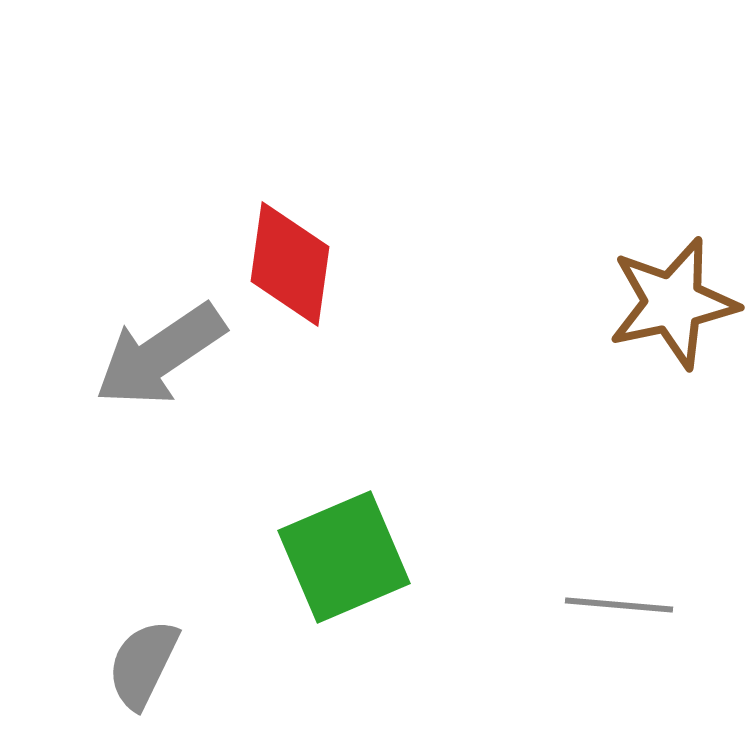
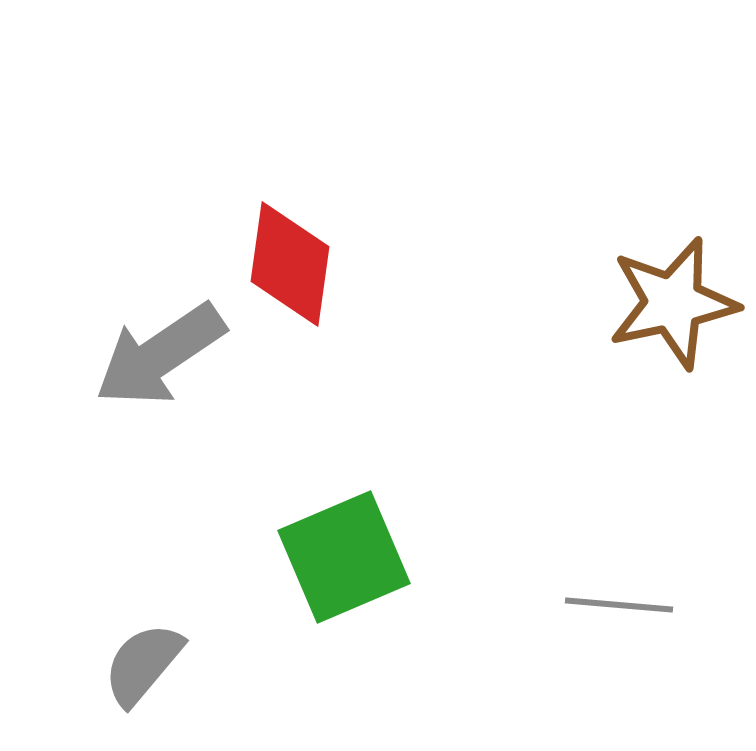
gray semicircle: rotated 14 degrees clockwise
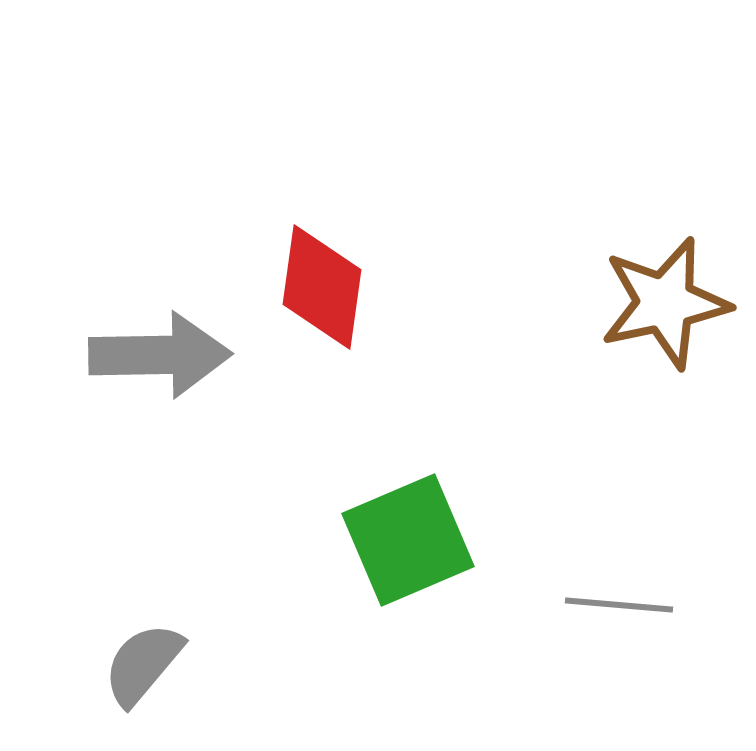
red diamond: moved 32 px right, 23 px down
brown star: moved 8 px left
gray arrow: rotated 147 degrees counterclockwise
green square: moved 64 px right, 17 px up
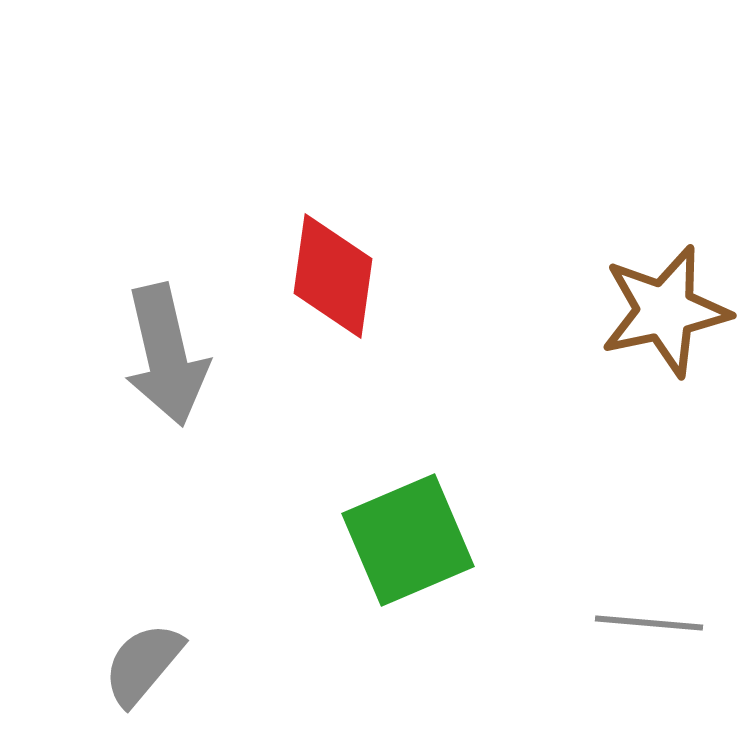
red diamond: moved 11 px right, 11 px up
brown star: moved 8 px down
gray arrow: moved 6 px right; rotated 78 degrees clockwise
gray line: moved 30 px right, 18 px down
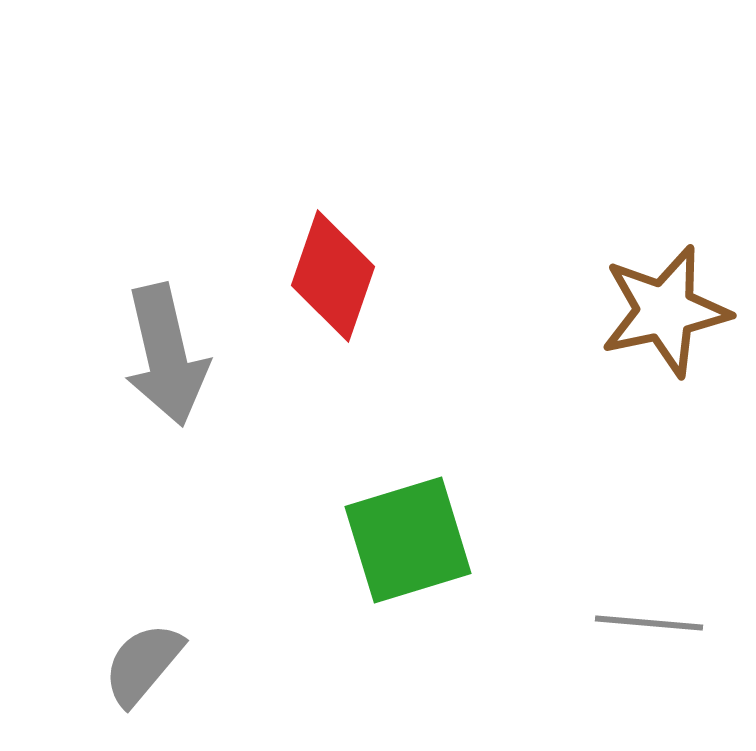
red diamond: rotated 11 degrees clockwise
green square: rotated 6 degrees clockwise
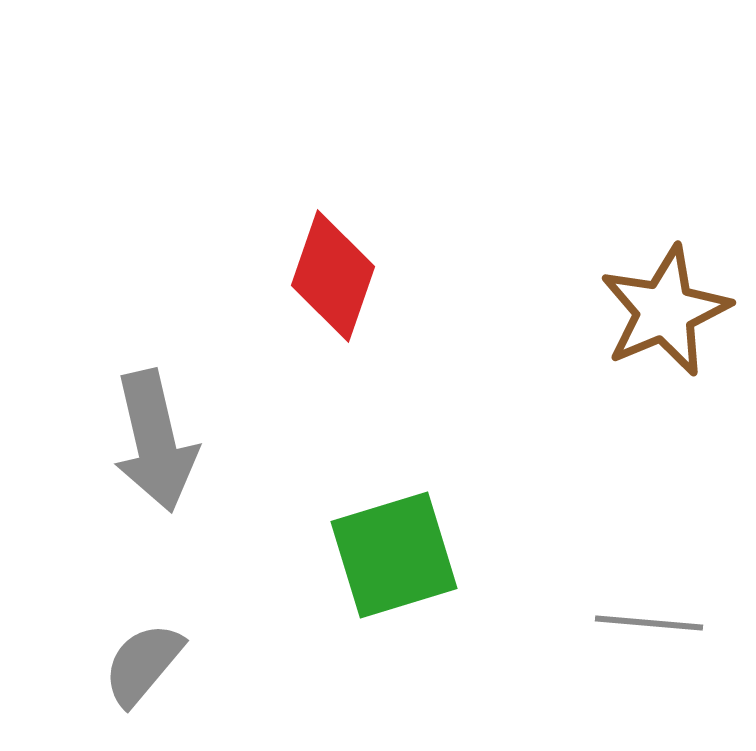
brown star: rotated 11 degrees counterclockwise
gray arrow: moved 11 px left, 86 px down
green square: moved 14 px left, 15 px down
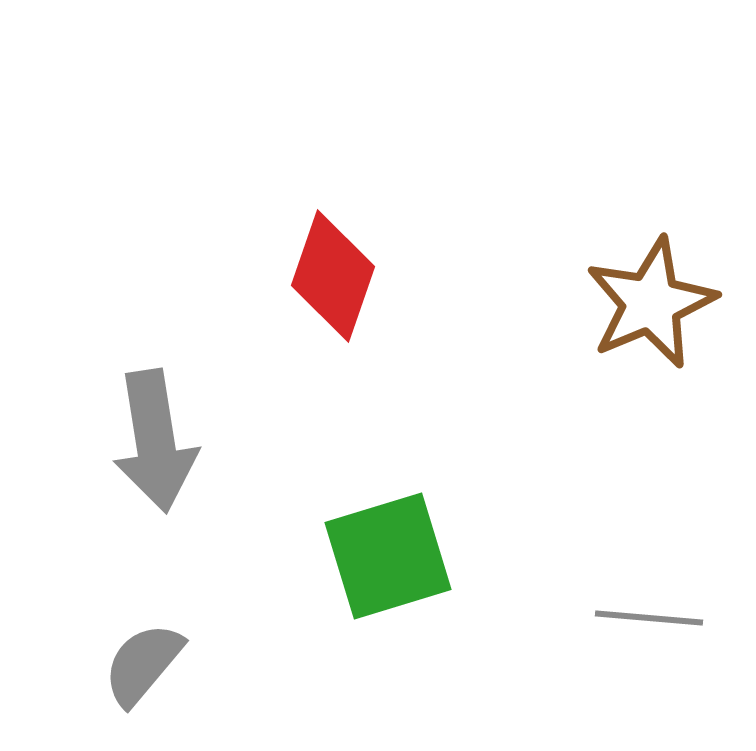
brown star: moved 14 px left, 8 px up
gray arrow: rotated 4 degrees clockwise
green square: moved 6 px left, 1 px down
gray line: moved 5 px up
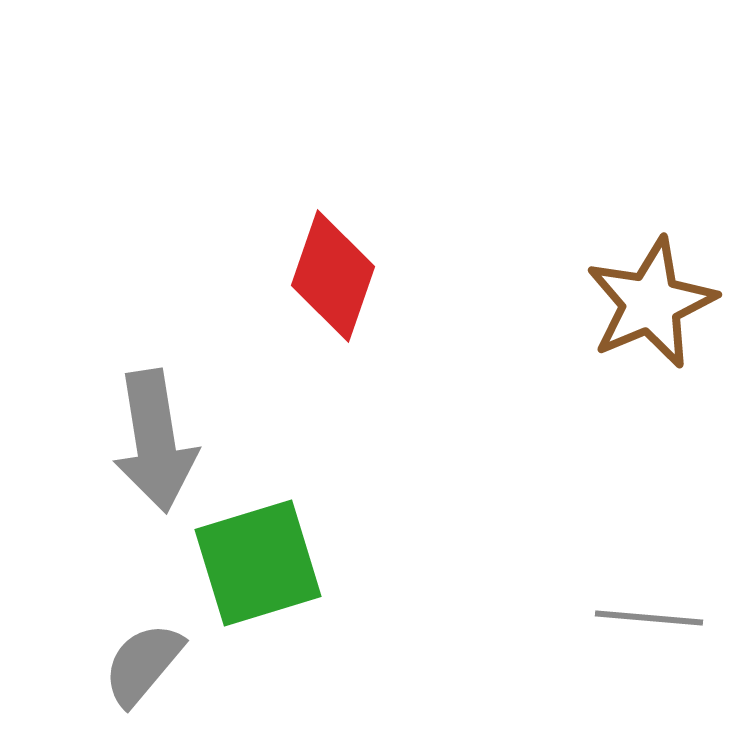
green square: moved 130 px left, 7 px down
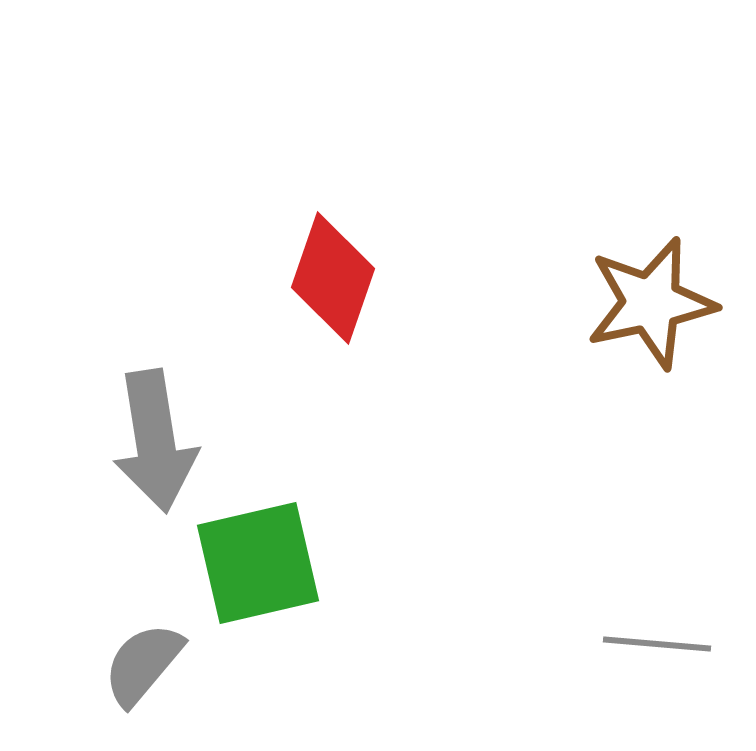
red diamond: moved 2 px down
brown star: rotated 11 degrees clockwise
green square: rotated 4 degrees clockwise
gray line: moved 8 px right, 26 px down
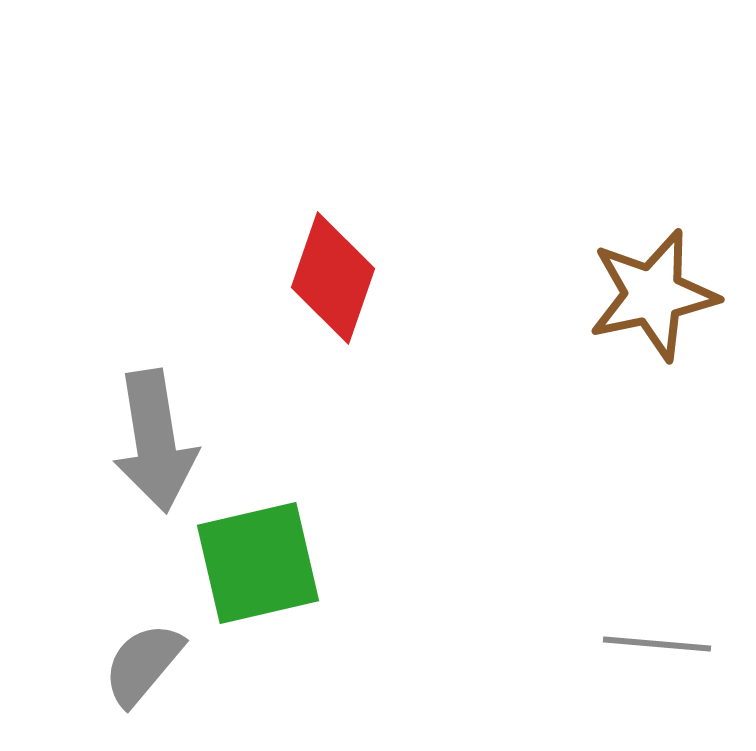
brown star: moved 2 px right, 8 px up
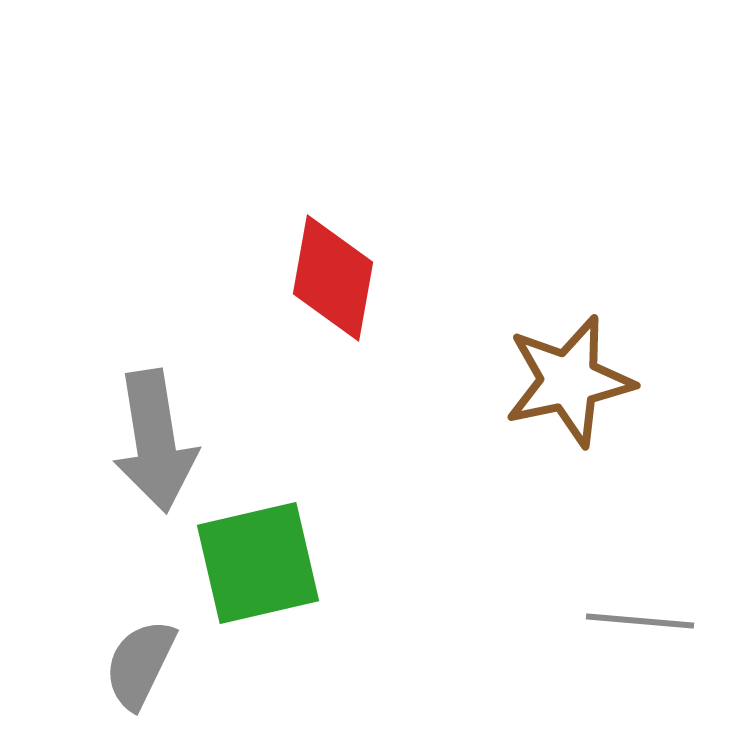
red diamond: rotated 9 degrees counterclockwise
brown star: moved 84 px left, 86 px down
gray line: moved 17 px left, 23 px up
gray semicircle: moved 3 px left; rotated 14 degrees counterclockwise
